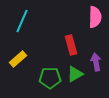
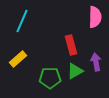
green triangle: moved 3 px up
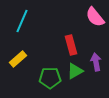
pink semicircle: rotated 140 degrees clockwise
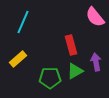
cyan line: moved 1 px right, 1 px down
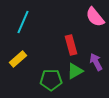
purple arrow: rotated 18 degrees counterclockwise
green pentagon: moved 1 px right, 2 px down
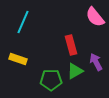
yellow rectangle: rotated 60 degrees clockwise
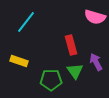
pink semicircle: rotated 35 degrees counterclockwise
cyan line: moved 3 px right; rotated 15 degrees clockwise
yellow rectangle: moved 1 px right, 2 px down
green triangle: rotated 36 degrees counterclockwise
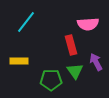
pink semicircle: moved 7 px left, 7 px down; rotated 20 degrees counterclockwise
yellow rectangle: rotated 18 degrees counterclockwise
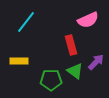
pink semicircle: moved 4 px up; rotated 20 degrees counterclockwise
purple arrow: rotated 72 degrees clockwise
green triangle: rotated 18 degrees counterclockwise
